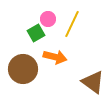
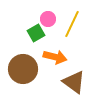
brown triangle: moved 19 px left
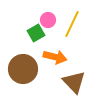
pink circle: moved 1 px down
brown triangle: rotated 10 degrees clockwise
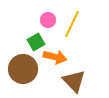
green square: moved 9 px down
brown triangle: moved 1 px up
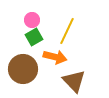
pink circle: moved 16 px left
yellow line: moved 5 px left, 7 px down
green square: moved 2 px left, 5 px up
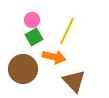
orange arrow: moved 1 px left
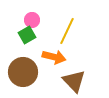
green square: moved 7 px left, 2 px up
brown circle: moved 3 px down
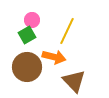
brown circle: moved 4 px right, 5 px up
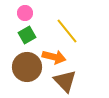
pink circle: moved 7 px left, 7 px up
yellow line: rotated 64 degrees counterclockwise
brown triangle: moved 9 px left
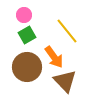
pink circle: moved 1 px left, 2 px down
orange arrow: rotated 40 degrees clockwise
